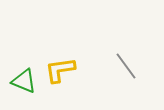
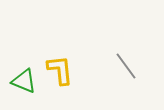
yellow L-shape: rotated 92 degrees clockwise
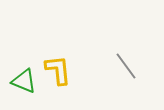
yellow L-shape: moved 2 px left
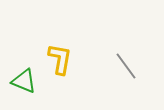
yellow L-shape: moved 2 px right, 11 px up; rotated 16 degrees clockwise
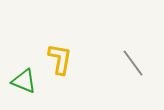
gray line: moved 7 px right, 3 px up
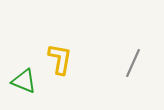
gray line: rotated 60 degrees clockwise
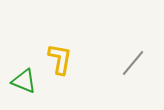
gray line: rotated 16 degrees clockwise
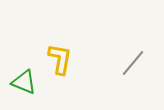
green triangle: moved 1 px down
